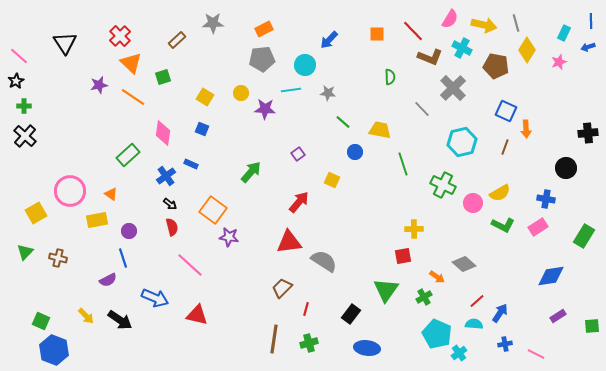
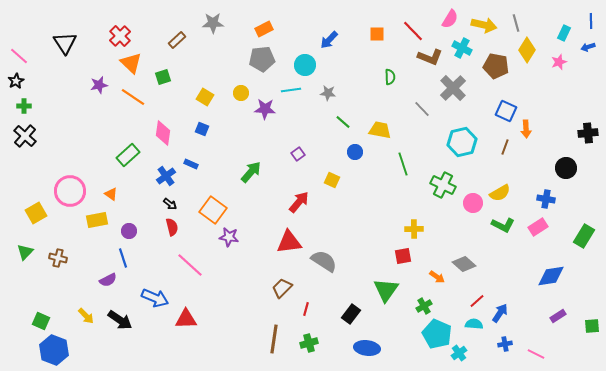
green cross at (424, 297): moved 9 px down
red triangle at (197, 315): moved 11 px left, 4 px down; rotated 15 degrees counterclockwise
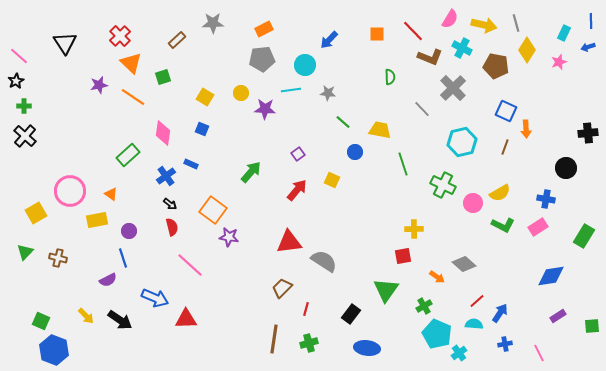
red arrow at (299, 202): moved 2 px left, 12 px up
pink line at (536, 354): moved 3 px right, 1 px up; rotated 36 degrees clockwise
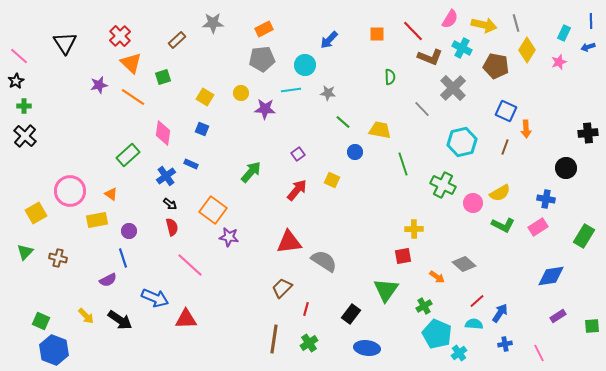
green cross at (309, 343): rotated 18 degrees counterclockwise
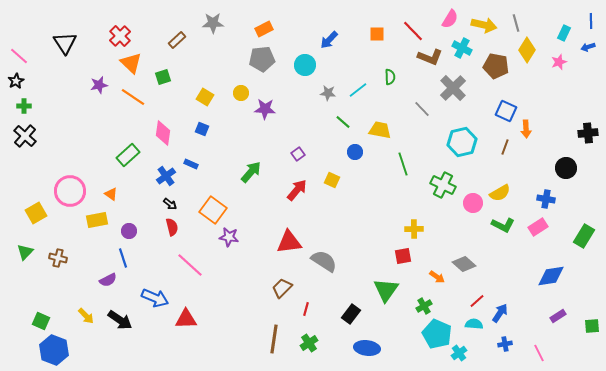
cyan line at (291, 90): moved 67 px right; rotated 30 degrees counterclockwise
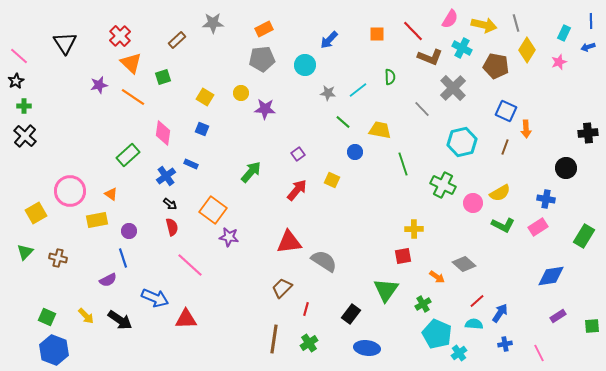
green cross at (424, 306): moved 1 px left, 2 px up
green square at (41, 321): moved 6 px right, 4 px up
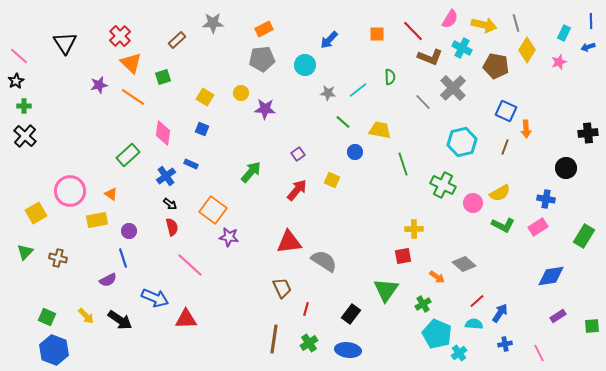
gray line at (422, 109): moved 1 px right, 7 px up
brown trapezoid at (282, 288): rotated 110 degrees clockwise
blue ellipse at (367, 348): moved 19 px left, 2 px down
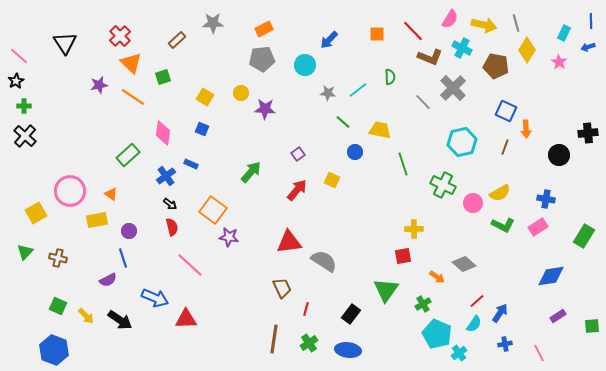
pink star at (559, 62): rotated 21 degrees counterclockwise
black circle at (566, 168): moved 7 px left, 13 px up
green square at (47, 317): moved 11 px right, 11 px up
cyan semicircle at (474, 324): rotated 120 degrees clockwise
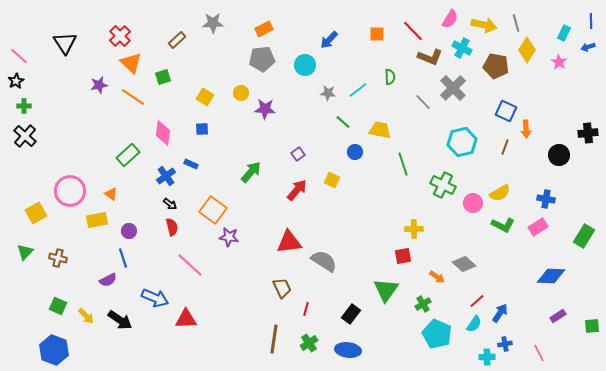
blue square at (202, 129): rotated 24 degrees counterclockwise
blue diamond at (551, 276): rotated 12 degrees clockwise
cyan cross at (459, 353): moved 28 px right, 4 px down; rotated 35 degrees clockwise
